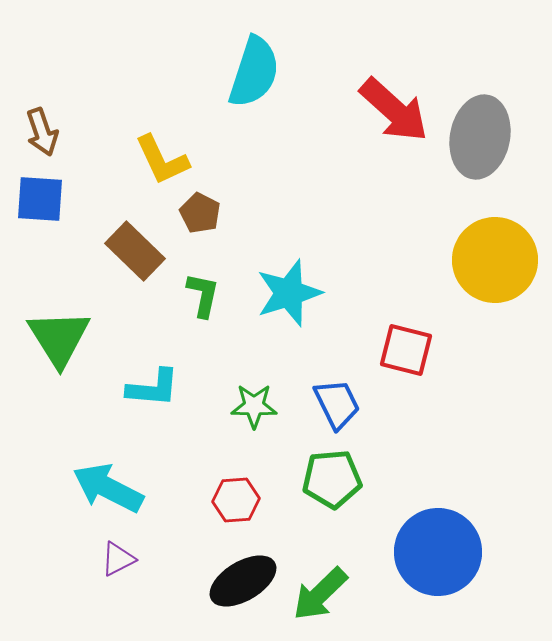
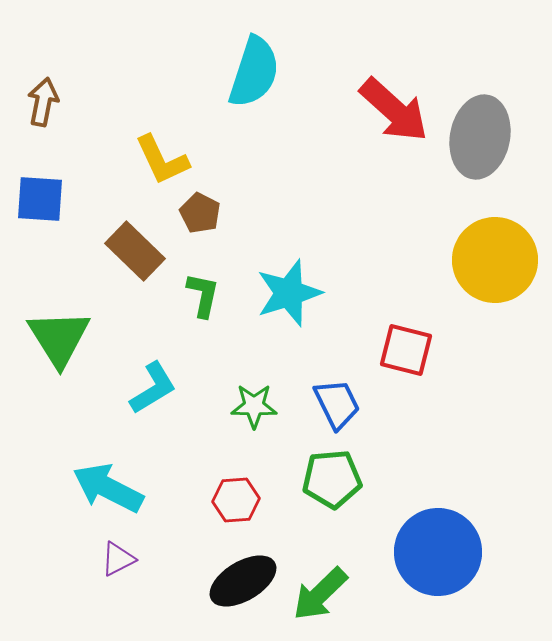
brown arrow: moved 1 px right, 30 px up; rotated 150 degrees counterclockwise
cyan L-shape: rotated 36 degrees counterclockwise
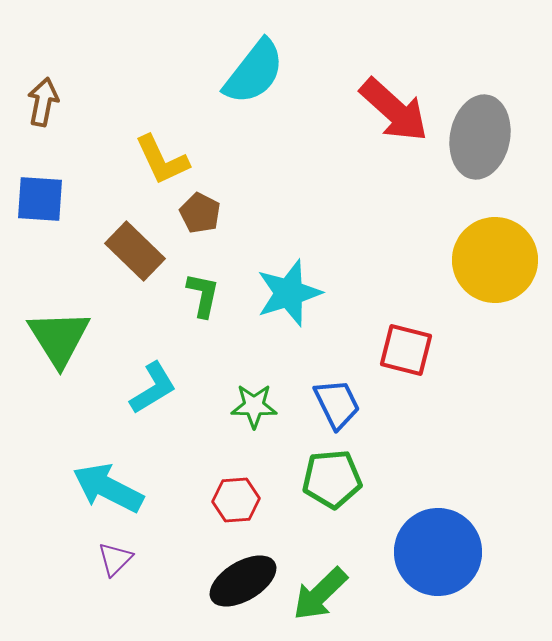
cyan semicircle: rotated 20 degrees clockwise
purple triangle: moved 3 px left; rotated 18 degrees counterclockwise
